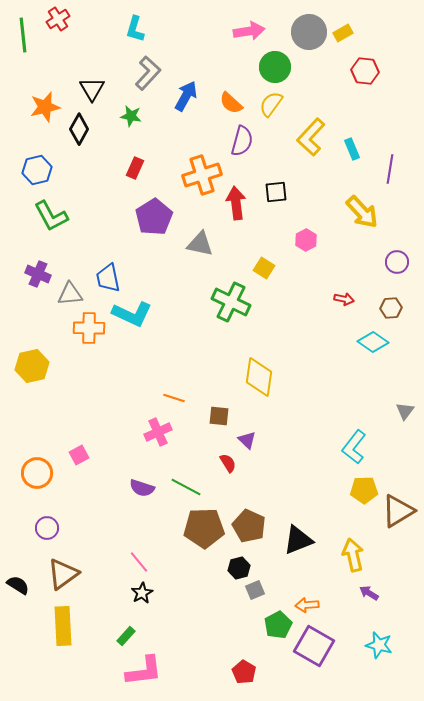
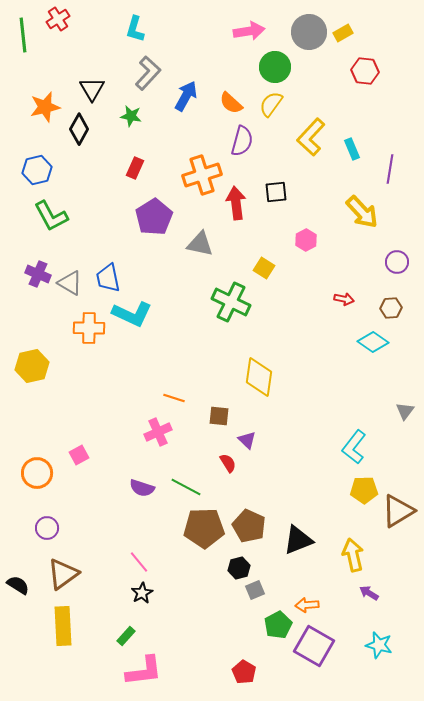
gray triangle at (70, 294): moved 11 px up; rotated 36 degrees clockwise
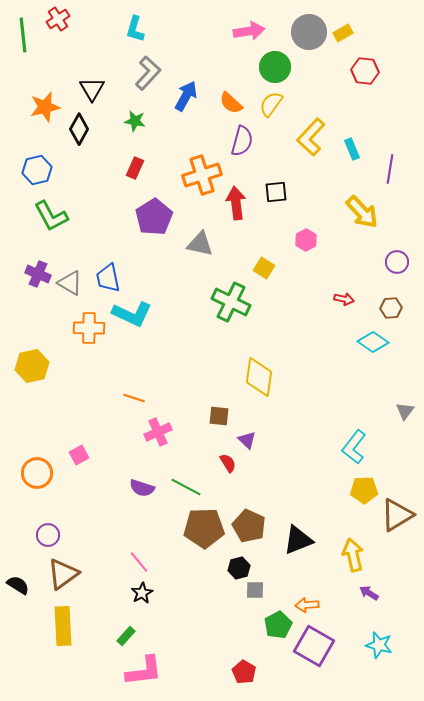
green star at (131, 116): moved 4 px right, 5 px down
orange line at (174, 398): moved 40 px left
brown triangle at (398, 511): moved 1 px left, 4 px down
purple circle at (47, 528): moved 1 px right, 7 px down
gray square at (255, 590): rotated 24 degrees clockwise
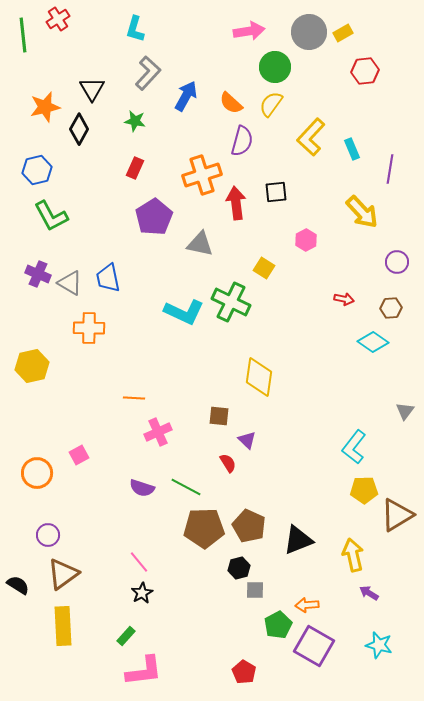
red hexagon at (365, 71): rotated 12 degrees counterclockwise
cyan L-shape at (132, 314): moved 52 px right, 2 px up
orange line at (134, 398): rotated 15 degrees counterclockwise
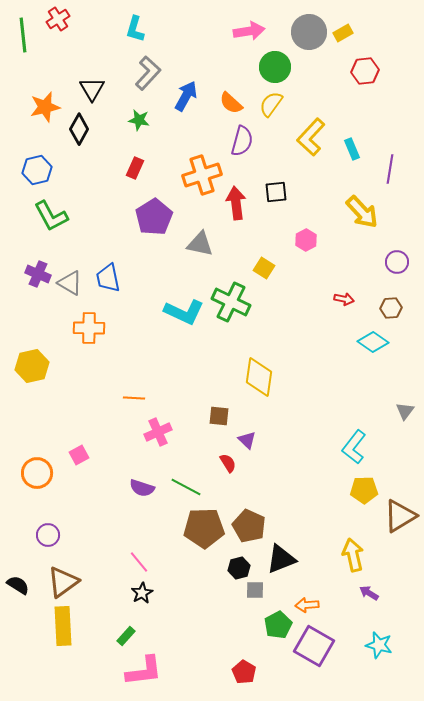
green star at (135, 121): moved 4 px right, 1 px up
brown triangle at (397, 515): moved 3 px right, 1 px down
black triangle at (298, 540): moved 17 px left, 19 px down
brown triangle at (63, 574): moved 8 px down
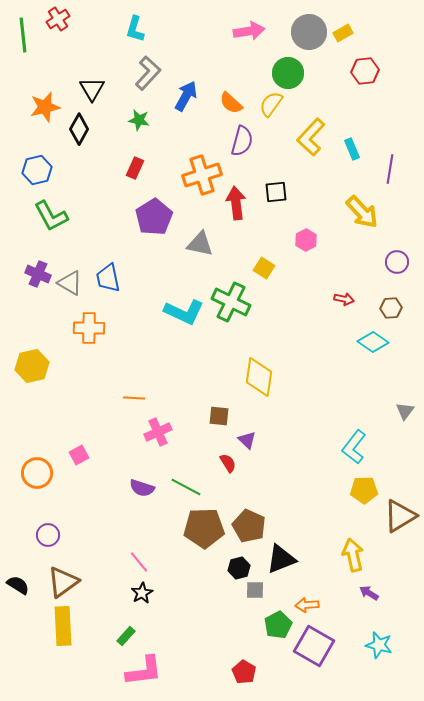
green circle at (275, 67): moved 13 px right, 6 px down
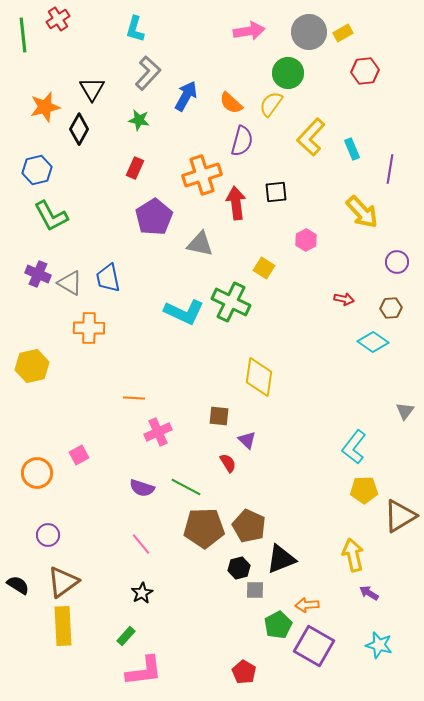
pink line at (139, 562): moved 2 px right, 18 px up
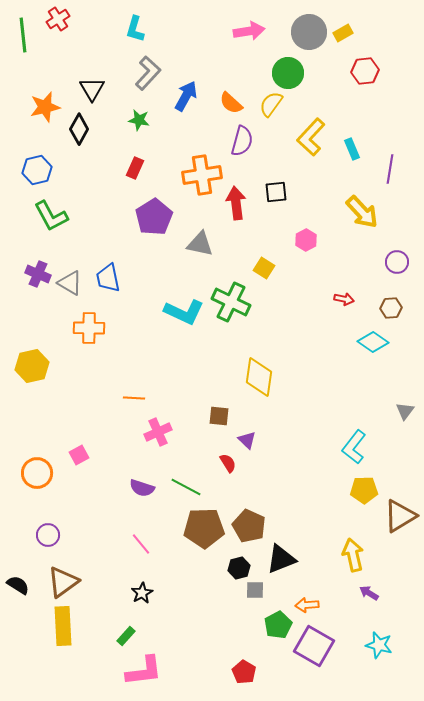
orange cross at (202, 175): rotated 9 degrees clockwise
